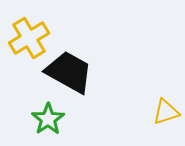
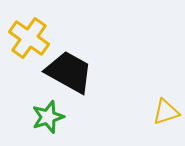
yellow cross: rotated 24 degrees counterclockwise
green star: moved 2 px up; rotated 16 degrees clockwise
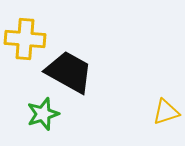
yellow cross: moved 4 px left, 1 px down; rotated 30 degrees counterclockwise
green star: moved 5 px left, 3 px up
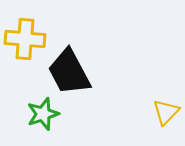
black trapezoid: rotated 147 degrees counterclockwise
yellow triangle: rotated 28 degrees counterclockwise
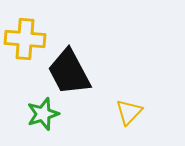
yellow triangle: moved 37 px left
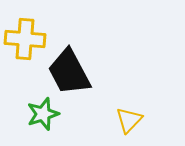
yellow triangle: moved 8 px down
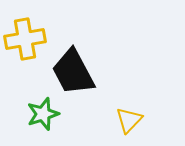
yellow cross: rotated 15 degrees counterclockwise
black trapezoid: moved 4 px right
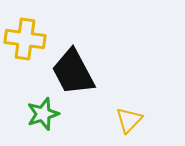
yellow cross: rotated 18 degrees clockwise
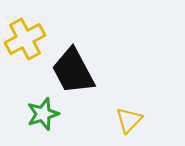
yellow cross: rotated 36 degrees counterclockwise
black trapezoid: moved 1 px up
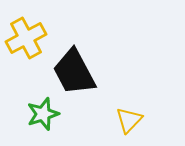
yellow cross: moved 1 px right, 1 px up
black trapezoid: moved 1 px right, 1 px down
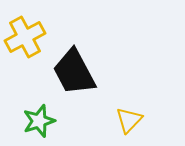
yellow cross: moved 1 px left, 1 px up
green star: moved 4 px left, 7 px down
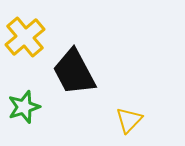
yellow cross: rotated 12 degrees counterclockwise
green star: moved 15 px left, 14 px up
